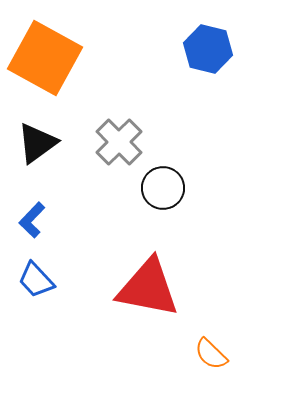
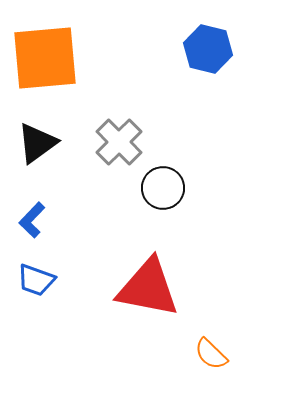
orange square: rotated 34 degrees counterclockwise
blue trapezoid: rotated 27 degrees counterclockwise
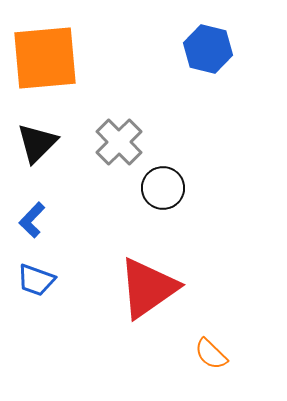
black triangle: rotated 9 degrees counterclockwise
red triangle: rotated 46 degrees counterclockwise
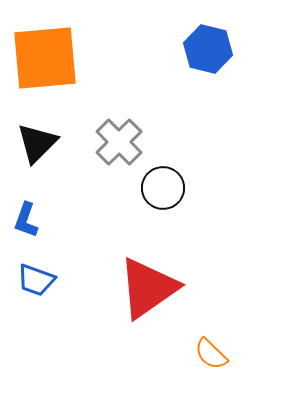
blue L-shape: moved 6 px left; rotated 24 degrees counterclockwise
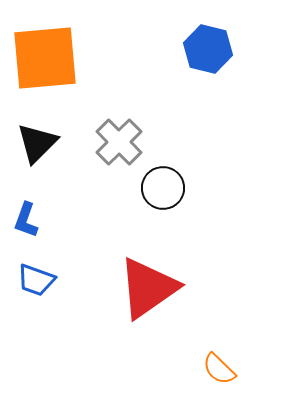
orange semicircle: moved 8 px right, 15 px down
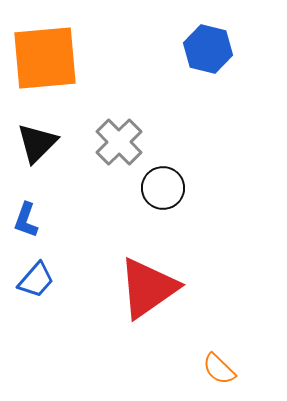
blue trapezoid: rotated 69 degrees counterclockwise
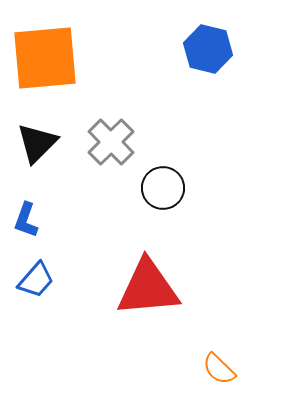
gray cross: moved 8 px left
red triangle: rotated 30 degrees clockwise
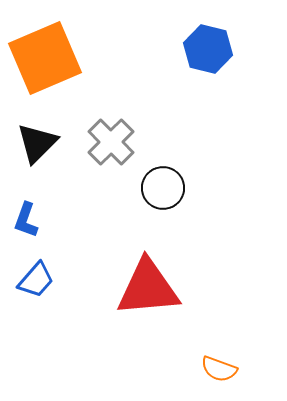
orange square: rotated 18 degrees counterclockwise
orange semicircle: rotated 24 degrees counterclockwise
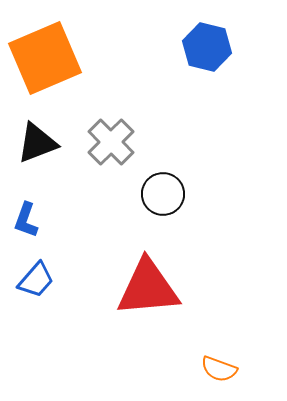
blue hexagon: moved 1 px left, 2 px up
black triangle: rotated 24 degrees clockwise
black circle: moved 6 px down
